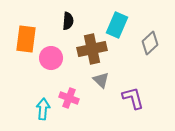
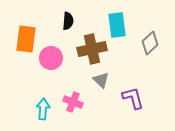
cyan rectangle: rotated 30 degrees counterclockwise
pink cross: moved 4 px right, 4 px down
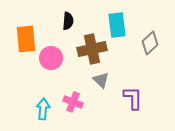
orange rectangle: rotated 12 degrees counterclockwise
purple L-shape: rotated 15 degrees clockwise
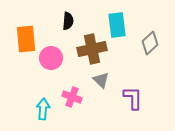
pink cross: moved 1 px left, 5 px up
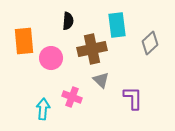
orange rectangle: moved 2 px left, 2 px down
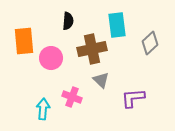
purple L-shape: rotated 95 degrees counterclockwise
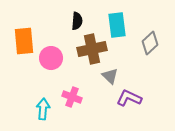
black semicircle: moved 9 px right
gray triangle: moved 9 px right, 4 px up
purple L-shape: moved 4 px left; rotated 30 degrees clockwise
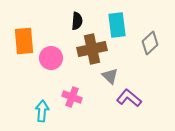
purple L-shape: rotated 15 degrees clockwise
cyan arrow: moved 1 px left, 2 px down
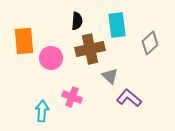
brown cross: moved 2 px left
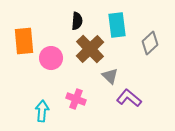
brown cross: rotated 32 degrees counterclockwise
pink cross: moved 4 px right, 2 px down
